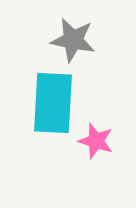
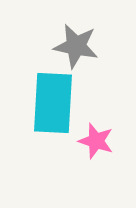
gray star: moved 3 px right, 6 px down
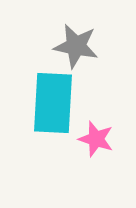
pink star: moved 2 px up
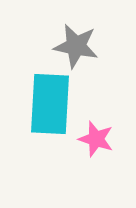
cyan rectangle: moved 3 px left, 1 px down
